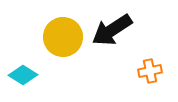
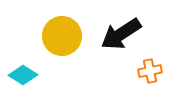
black arrow: moved 9 px right, 4 px down
yellow circle: moved 1 px left, 1 px up
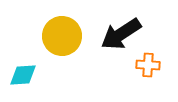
orange cross: moved 2 px left, 6 px up; rotated 15 degrees clockwise
cyan diamond: rotated 36 degrees counterclockwise
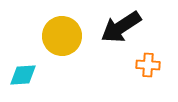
black arrow: moved 7 px up
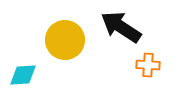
black arrow: rotated 66 degrees clockwise
yellow circle: moved 3 px right, 4 px down
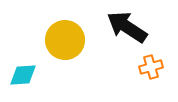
black arrow: moved 6 px right
orange cross: moved 3 px right, 2 px down; rotated 20 degrees counterclockwise
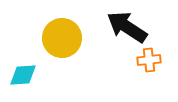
yellow circle: moved 3 px left, 2 px up
orange cross: moved 2 px left, 7 px up; rotated 10 degrees clockwise
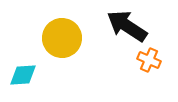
black arrow: moved 1 px up
orange cross: rotated 30 degrees clockwise
